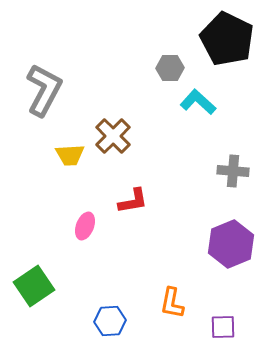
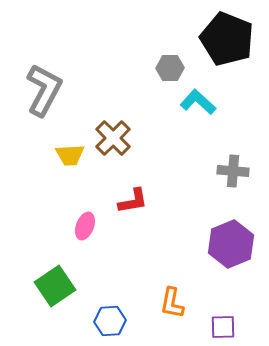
black pentagon: rotated 4 degrees counterclockwise
brown cross: moved 2 px down
green square: moved 21 px right
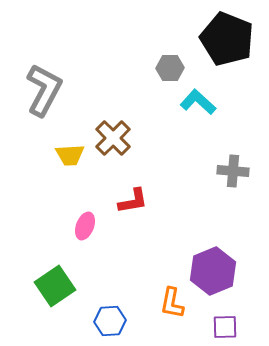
purple hexagon: moved 18 px left, 27 px down
purple square: moved 2 px right
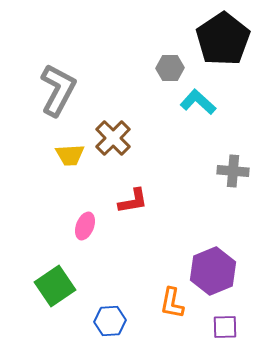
black pentagon: moved 4 px left; rotated 16 degrees clockwise
gray L-shape: moved 14 px right
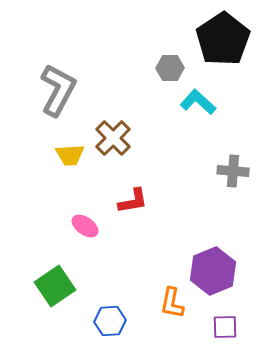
pink ellipse: rotated 76 degrees counterclockwise
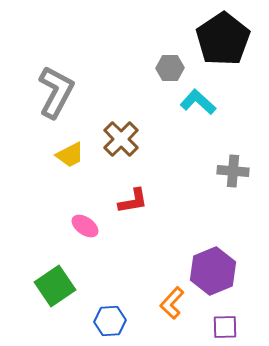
gray L-shape: moved 2 px left, 2 px down
brown cross: moved 8 px right, 1 px down
yellow trapezoid: rotated 24 degrees counterclockwise
orange L-shape: rotated 32 degrees clockwise
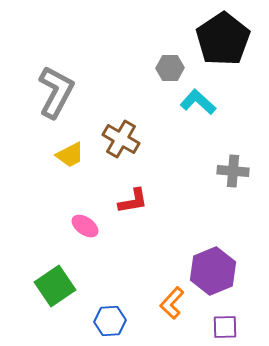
brown cross: rotated 15 degrees counterclockwise
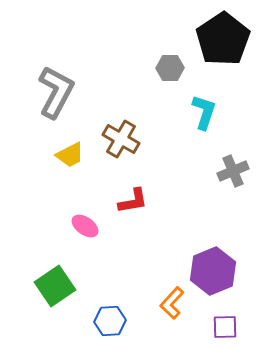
cyan L-shape: moved 6 px right, 10 px down; rotated 66 degrees clockwise
gray cross: rotated 28 degrees counterclockwise
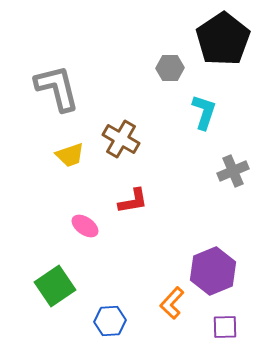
gray L-shape: moved 1 px right, 4 px up; rotated 42 degrees counterclockwise
yellow trapezoid: rotated 8 degrees clockwise
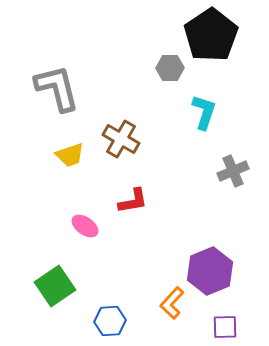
black pentagon: moved 12 px left, 4 px up
purple hexagon: moved 3 px left
